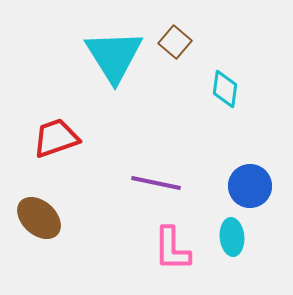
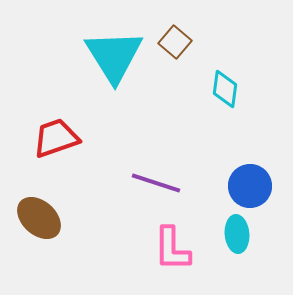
purple line: rotated 6 degrees clockwise
cyan ellipse: moved 5 px right, 3 px up
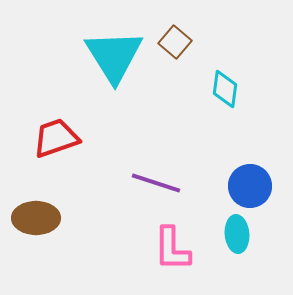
brown ellipse: moved 3 px left; rotated 42 degrees counterclockwise
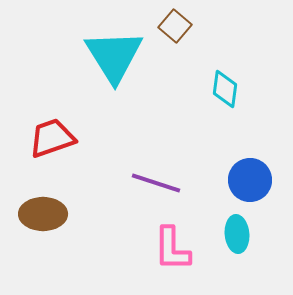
brown square: moved 16 px up
red trapezoid: moved 4 px left
blue circle: moved 6 px up
brown ellipse: moved 7 px right, 4 px up
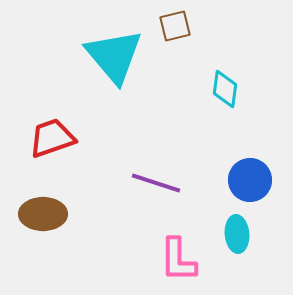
brown square: rotated 36 degrees clockwise
cyan triangle: rotated 8 degrees counterclockwise
pink L-shape: moved 6 px right, 11 px down
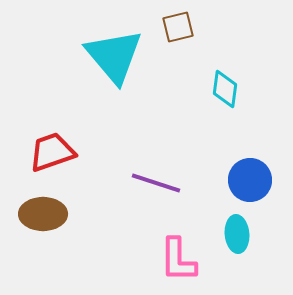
brown square: moved 3 px right, 1 px down
red trapezoid: moved 14 px down
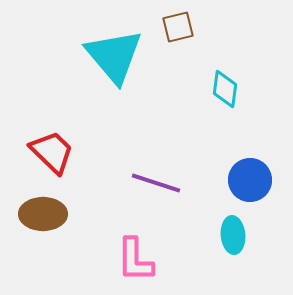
red trapezoid: rotated 63 degrees clockwise
cyan ellipse: moved 4 px left, 1 px down
pink L-shape: moved 43 px left
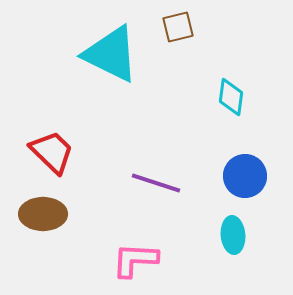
cyan triangle: moved 3 px left, 2 px up; rotated 24 degrees counterclockwise
cyan diamond: moved 6 px right, 8 px down
blue circle: moved 5 px left, 4 px up
pink L-shape: rotated 93 degrees clockwise
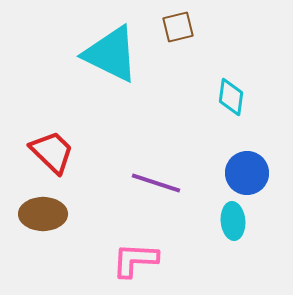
blue circle: moved 2 px right, 3 px up
cyan ellipse: moved 14 px up
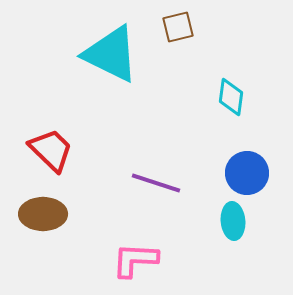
red trapezoid: moved 1 px left, 2 px up
